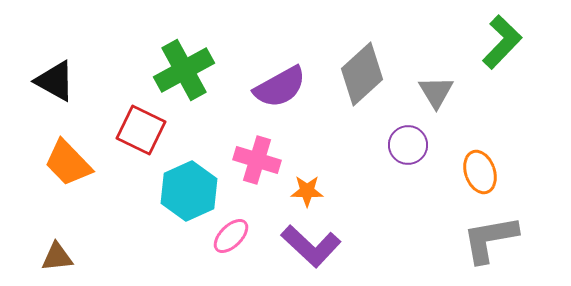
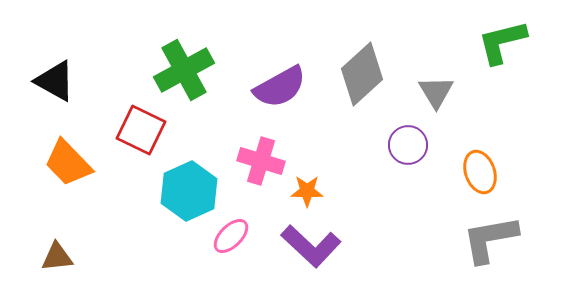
green L-shape: rotated 148 degrees counterclockwise
pink cross: moved 4 px right, 1 px down
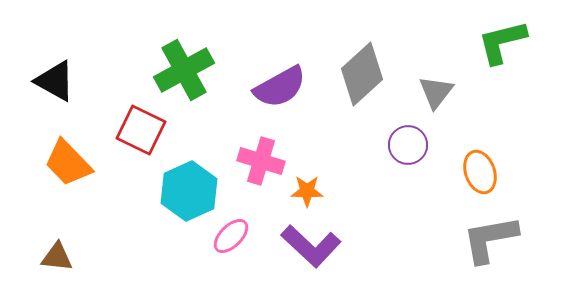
gray triangle: rotated 9 degrees clockwise
brown triangle: rotated 12 degrees clockwise
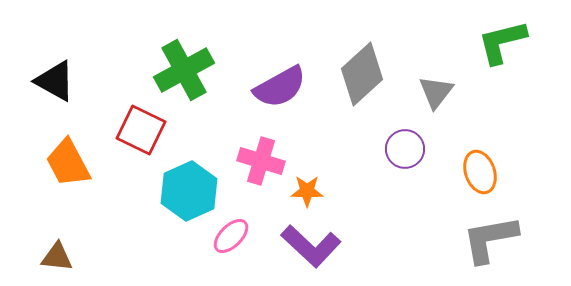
purple circle: moved 3 px left, 4 px down
orange trapezoid: rotated 16 degrees clockwise
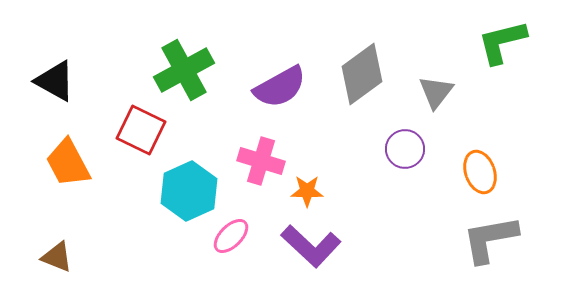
gray diamond: rotated 6 degrees clockwise
brown triangle: rotated 16 degrees clockwise
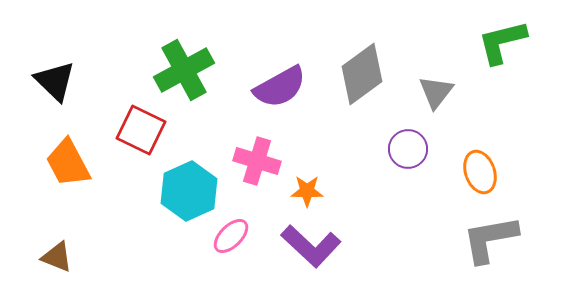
black triangle: rotated 15 degrees clockwise
purple circle: moved 3 px right
pink cross: moved 4 px left
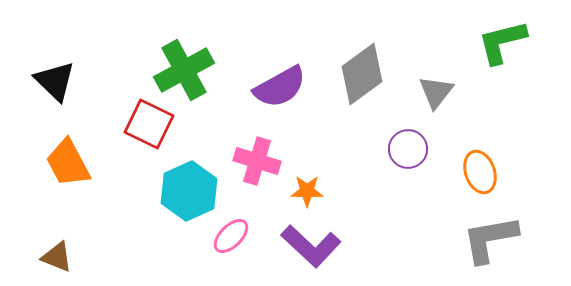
red square: moved 8 px right, 6 px up
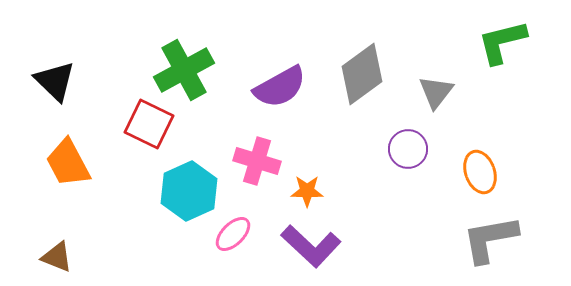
pink ellipse: moved 2 px right, 2 px up
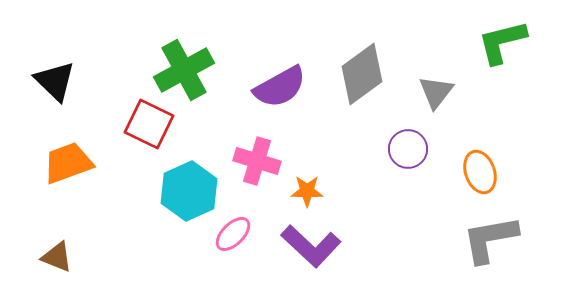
orange trapezoid: rotated 98 degrees clockwise
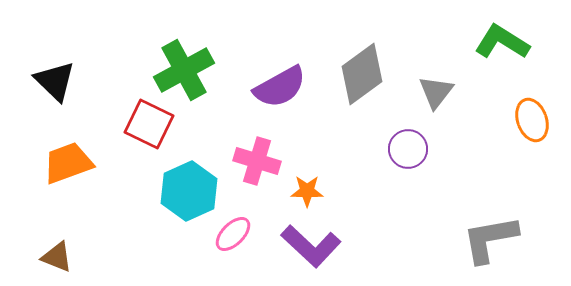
green L-shape: rotated 46 degrees clockwise
orange ellipse: moved 52 px right, 52 px up
